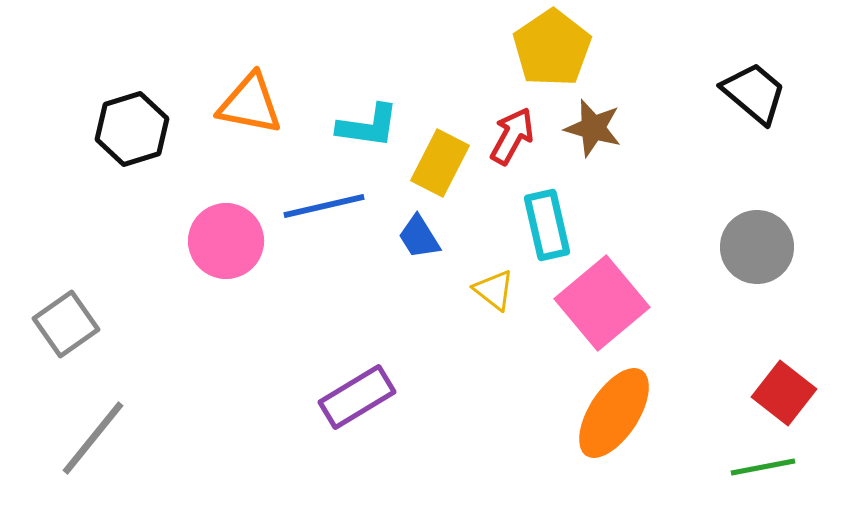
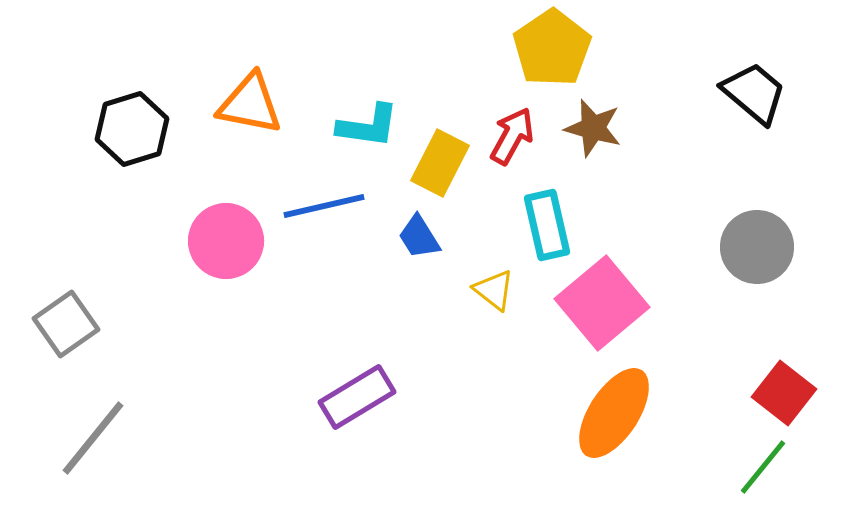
green line: rotated 40 degrees counterclockwise
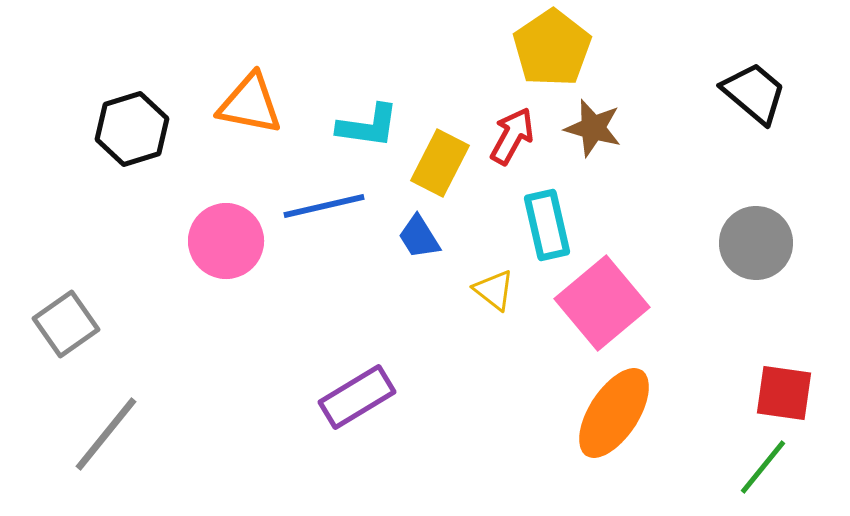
gray circle: moved 1 px left, 4 px up
red square: rotated 30 degrees counterclockwise
gray line: moved 13 px right, 4 px up
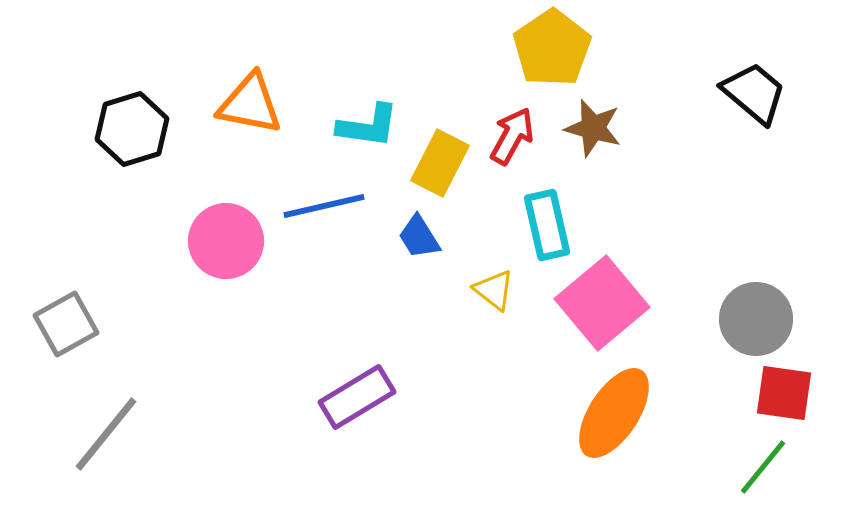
gray circle: moved 76 px down
gray square: rotated 6 degrees clockwise
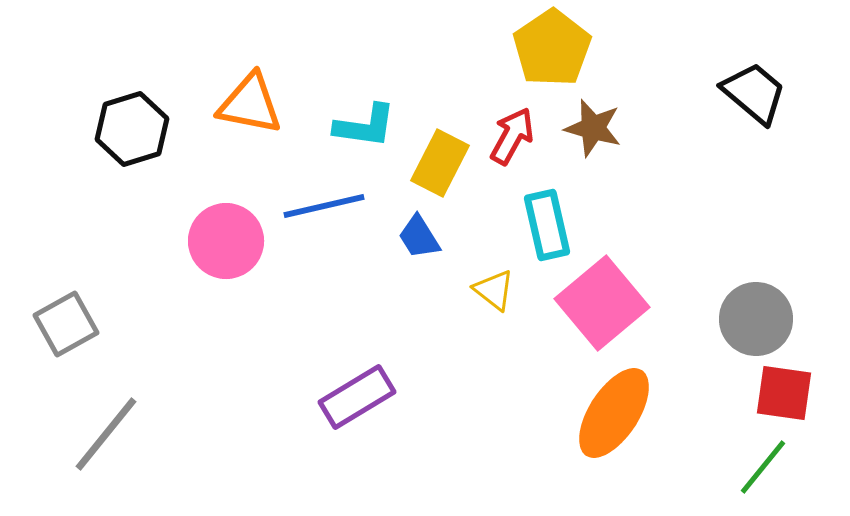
cyan L-shape: moved 3 px left
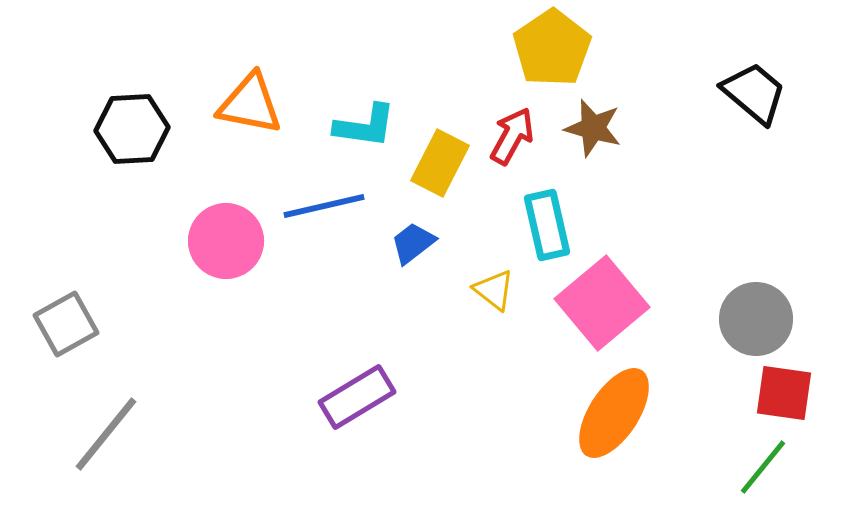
black hexagon: rotated 14 degrees clockwise
blue trapezoid: moved 6 px left, 6 px down; rotated 84 degrees clockwise
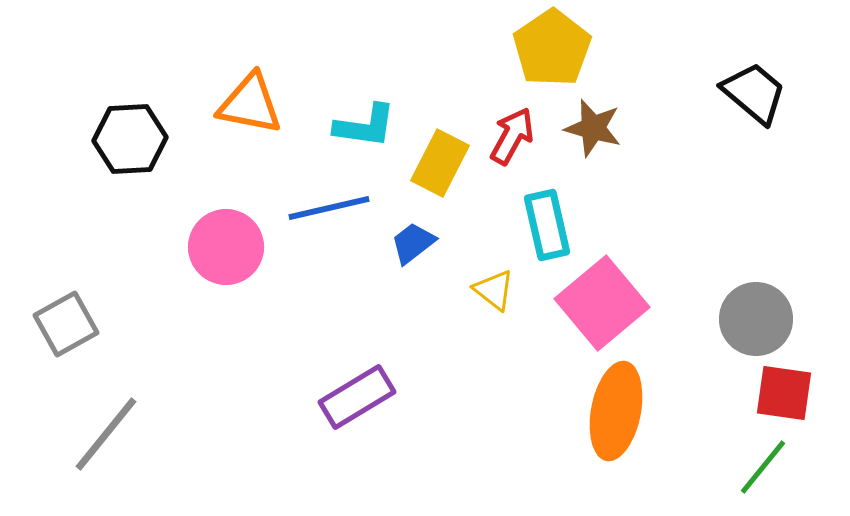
black hexagon: moved 2 px left, 10 px down
blue line: moved 5 px right, 2 px down
pink circle: moved 6 px down
orange ellipse: moved 2 px right, 2 px up; rotated 22 degrees counterclockwise
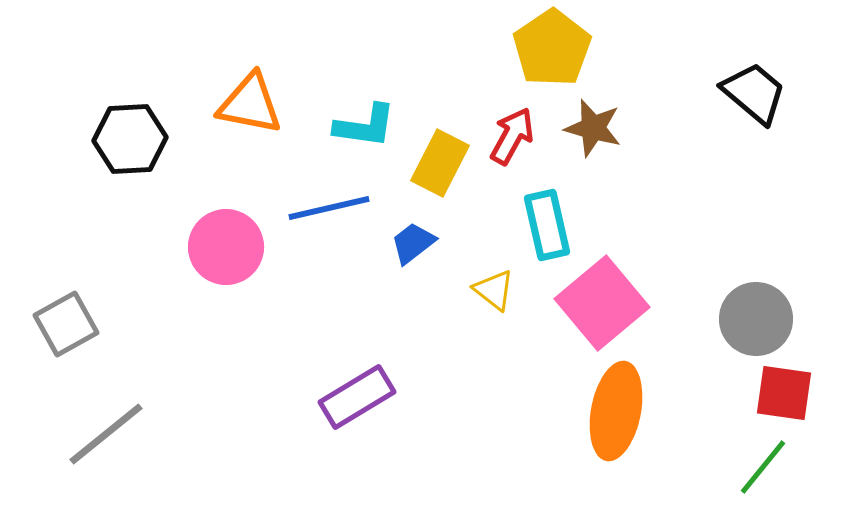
gray line: rotated 12 degrees clockwise
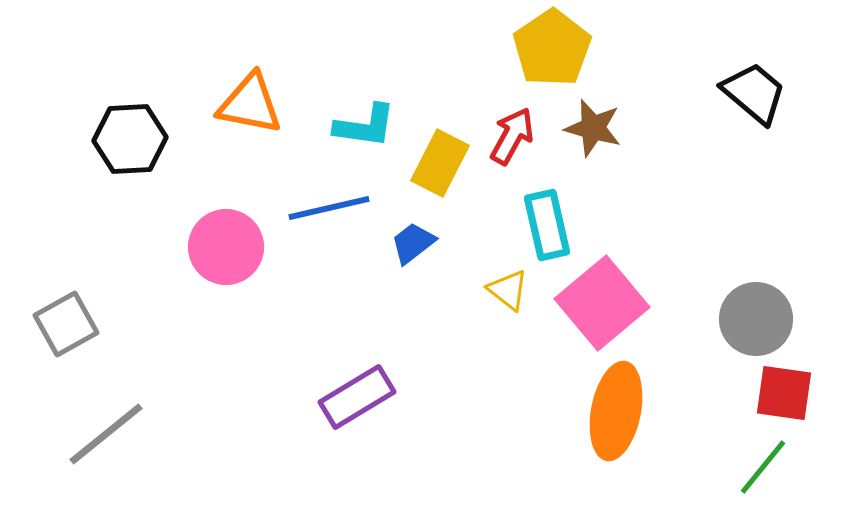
yellow triangle: moved 14 px right
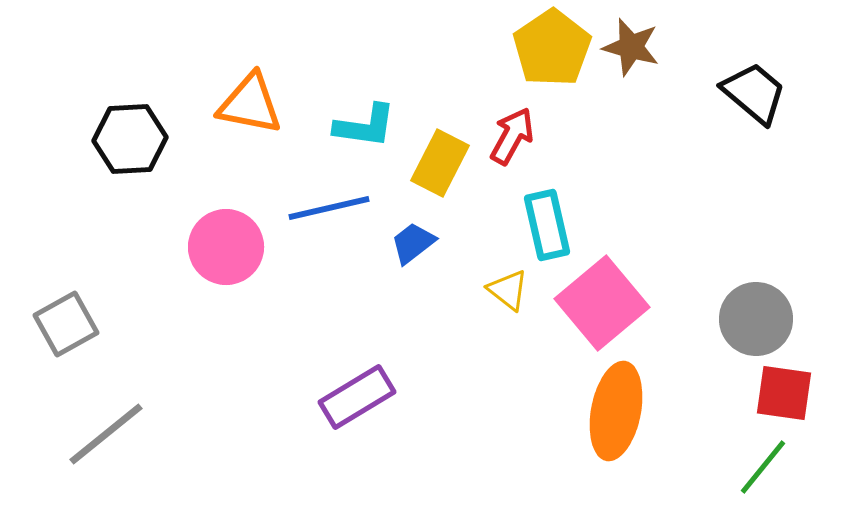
brown star: moved 38 px right, 81 px up
